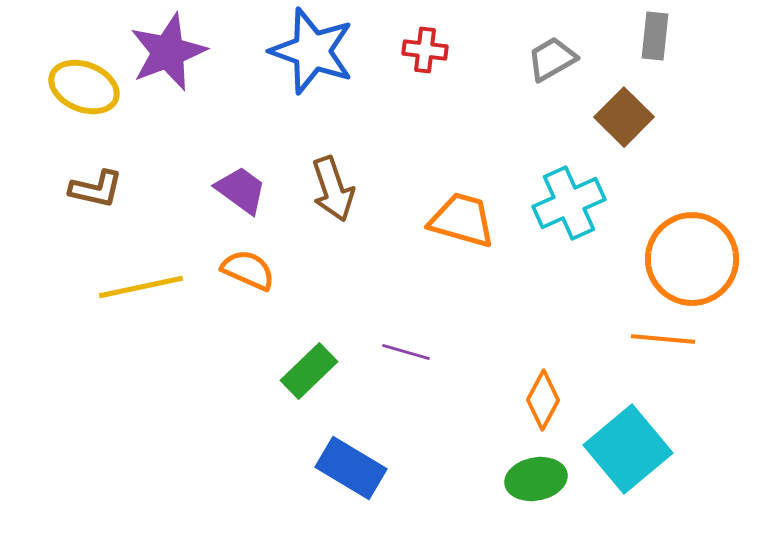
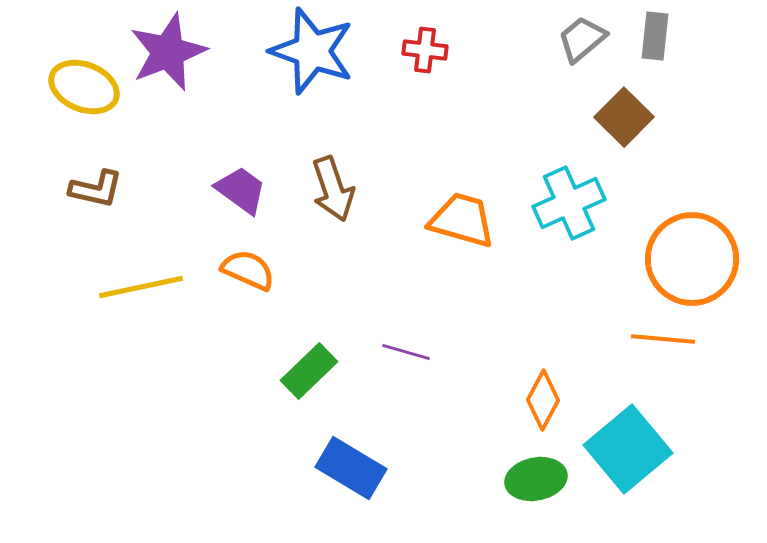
gray trapezoid: moved 30 px right, 20 px up; rotated 10 degrees counterclockwise
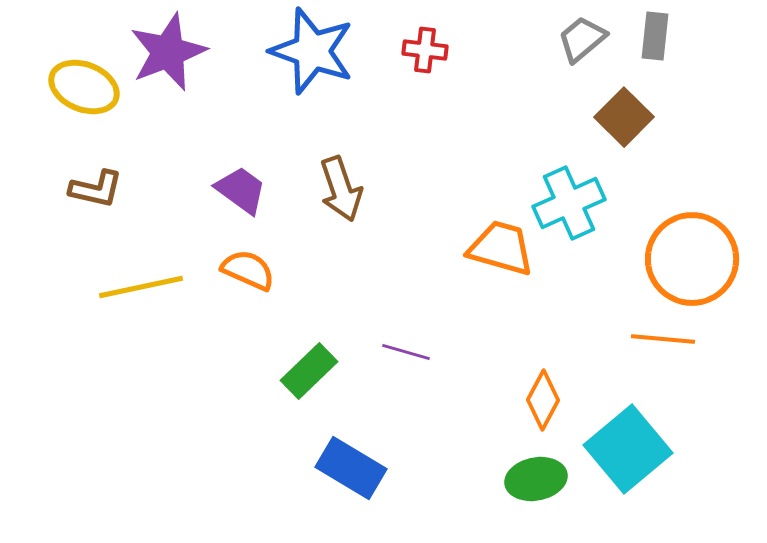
brown arrow: moved 8 px right
orange trapezoid: moved 39 px right, 28 px down
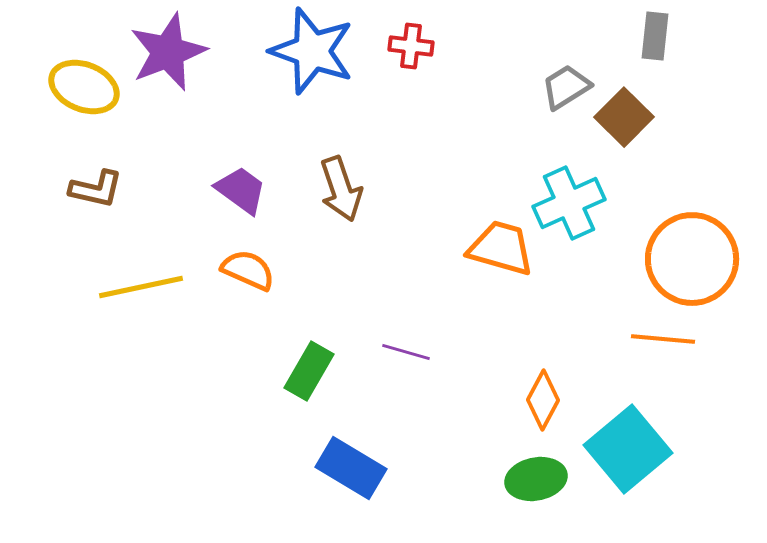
gray trapezoid: moved 16 px left, 48 px down; rotated 8 degrees clockwise
red cross: moved 14 px left, 4 px up
green rectangle: rotated 16 degrees counterclockwise
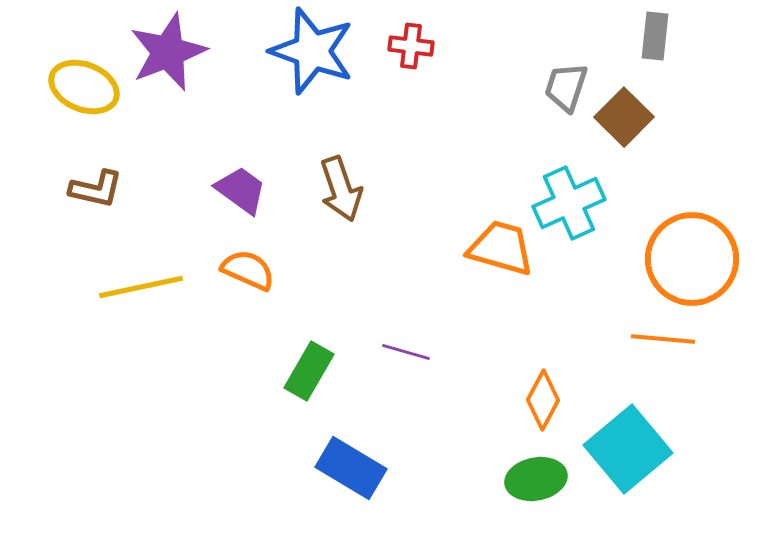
gray trapezoid: rotated 40 degrees counterclockwise
